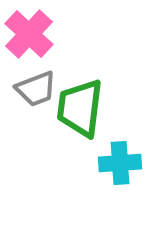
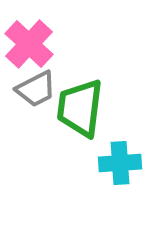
pink cross: moved 10 px down
gray trapezoid: rotated 6 degrees counterclockwise
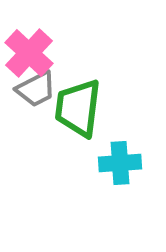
pink cross: moved 9 px down
green trapezoid: moved 2 px left
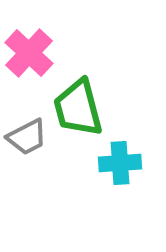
gray trapezoid: moved 9 px left, 48 px down
green trapezoid: rotated 22 degrees counterclockwise
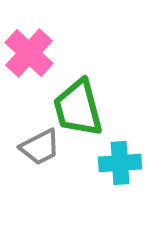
gray trapezoid: moved 13 px right, 10 px down
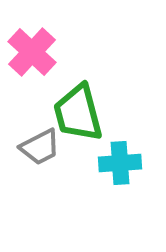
pink cross: moved 3 px right, 1 px up
green trapezoid: moved 5 px down
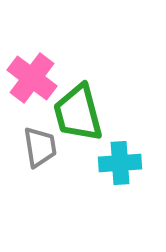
pink cross: moved 26 px down; rotated 6 degrees counterclockwise
gray trapezoid: rotated 72 degrees counterclockwise
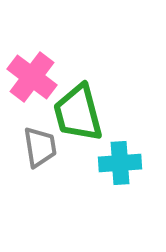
pink cross: moved 1 px up
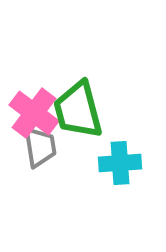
pink cross: moved 2 px right, 36 px down
green trapezoid: moved 3 px up
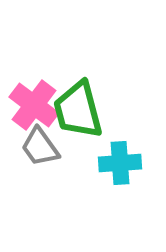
pink cross: moved 8 px up
gray trapezoid: rotated 153 degrees clockwise
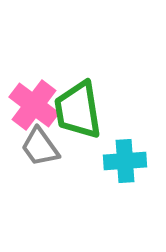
green trapezoid: rotated 6 degrees clockwise
cyan cross: moved 5 px right, 2 px up
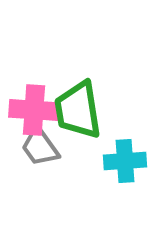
pink cross: moved 5 px down; rotated 33 degrees counterclockwise
